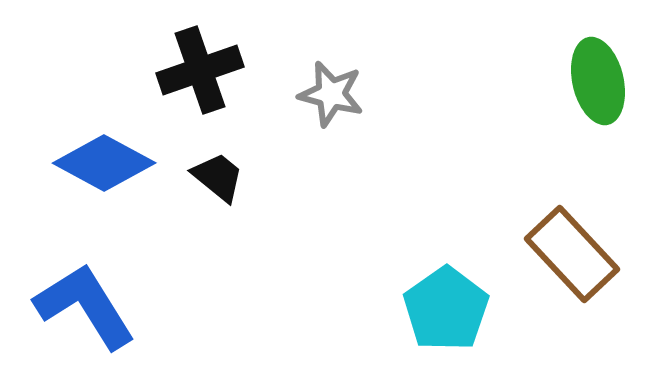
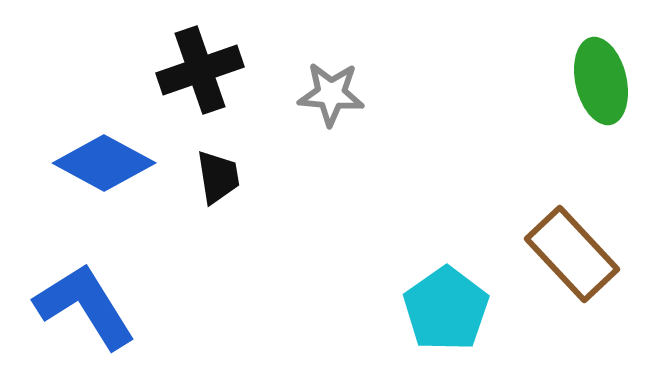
green ellipse: moved 3 px right
gray star: rotated 10 degrees counterclockwise
black trapezoid: rotated 42 degrees clockwise
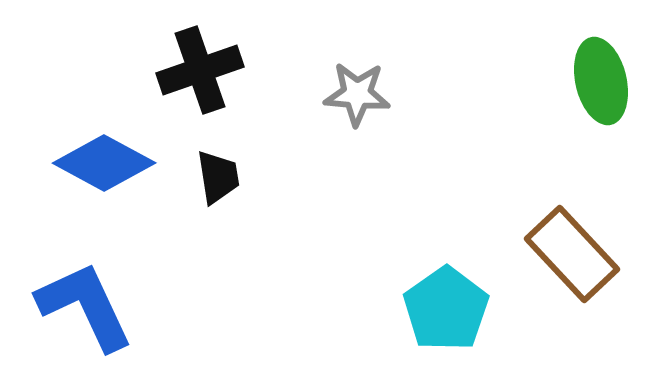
gray star: moved 26 px right
blue L-shape: rotated 7 degrees clockwise
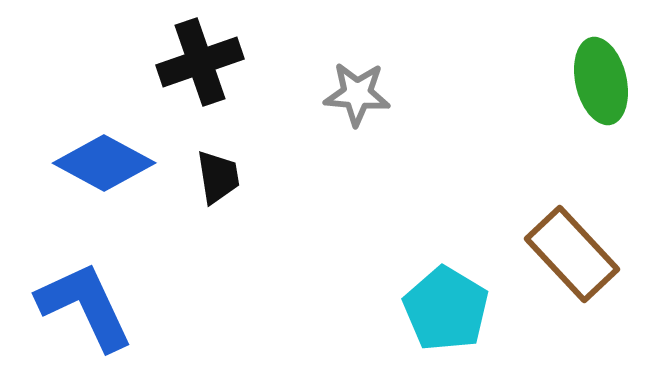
black cross: moved 8 px up
cyan pentagon: rotated 6 degrees counterclockwise
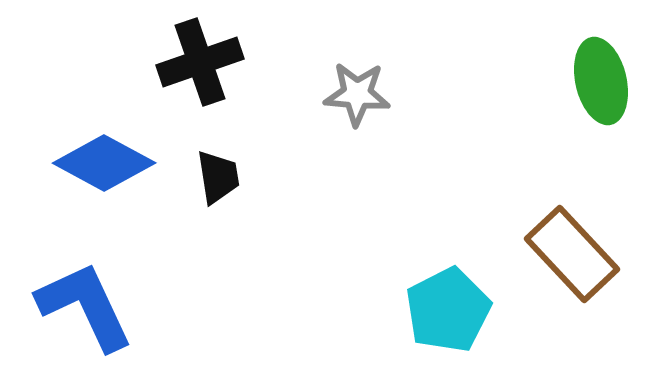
cyan pentagon: moved 2 px right, 1 px down; rotated 14 degrees clockwise
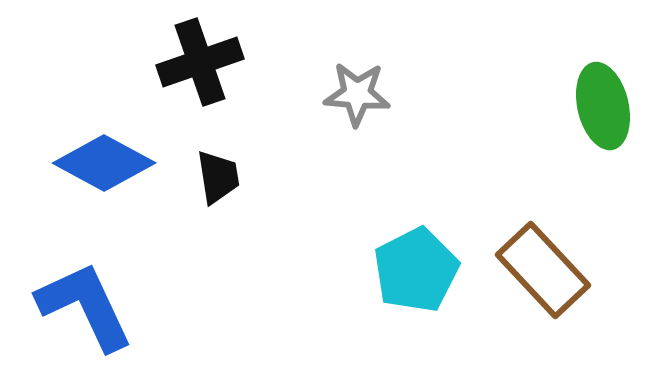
green ellipse: moved 2 px right, 25 px down
brown rectangle: moved 29 px left, 16 px down
cyan pentagon: moved 32 px left, 40 px up
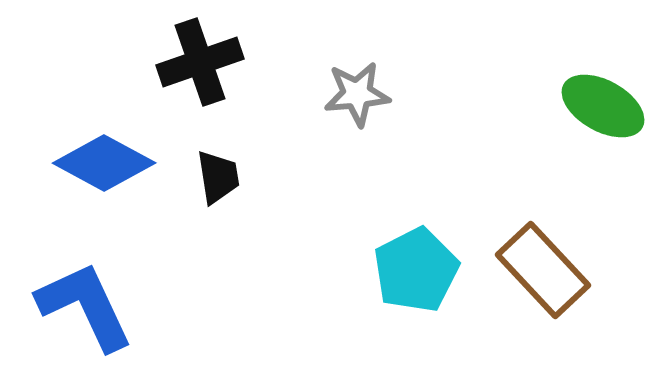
gray star: rotated 10 degrees counterclockwise
green ellipse: rotated 48 degrees counterclockwise
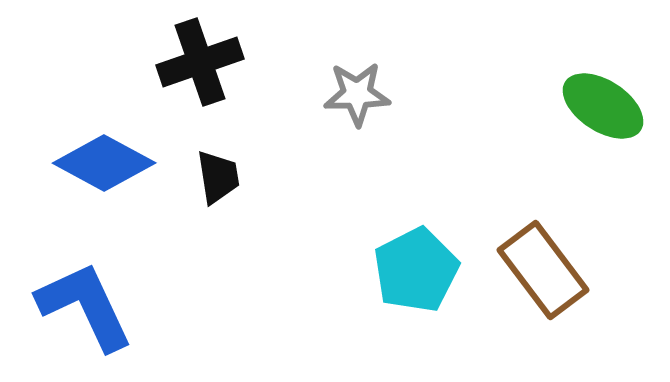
gray star: rotated 4 degrees clockwise
green ellipse: rotated 4 degrees clockwise
brown rectangle: rotated 6 degrees clockwise
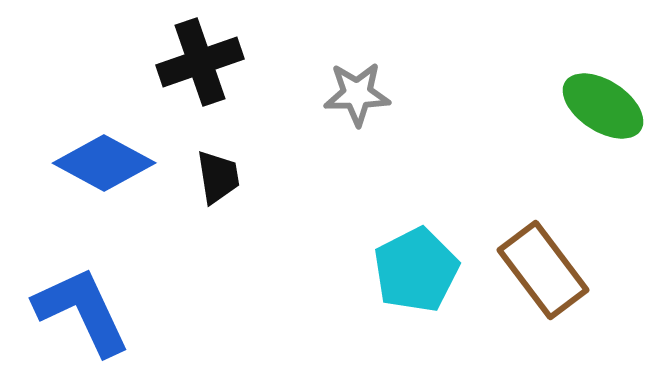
blue L-shape: moved 3 px left, 5 px down
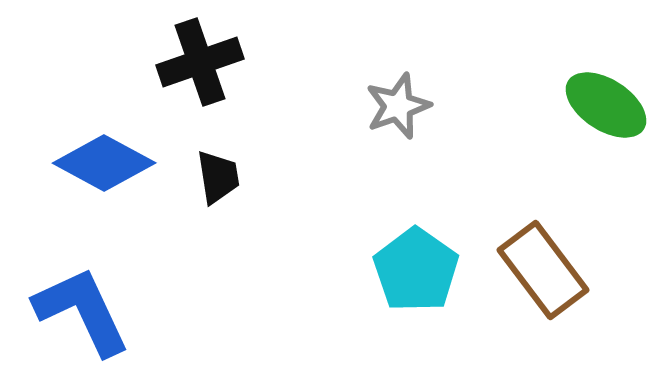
gray star: moved 41 px right, 12 px down; rotated 18 degrees counterclockwise
green ellipse: moved 3 px right, 1 px up
cyan pentagon: rotated 10 degrees counterclockwise
